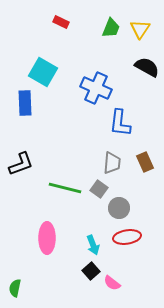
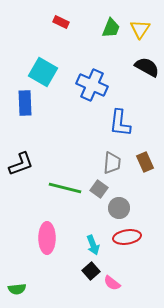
blue cross: moved 4 px left, 3 px up
green semicircle: moved 2 px right, 1 px down; rotated 108 degrees counterclockwise
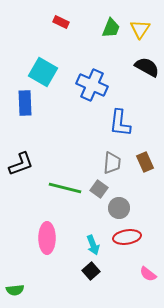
pink semicircle: moved 36 px right, 9 px up
green semicircle: moved 2 px left, 1 px down
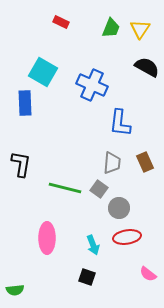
black L-shape: rotated 60 degrees counterclockwise
black square: moved 4 px left, 6 px down; rotated 30 degrees counterclockwise
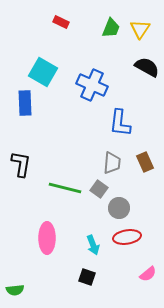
pink semicircle: rotated 78 degrees counterclockwise
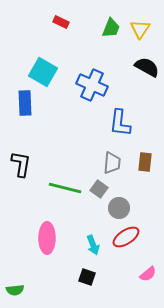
brown rectangle: rotated 30 degrees clockwise
red ellipse: moved 1 px left; rotated 24 degrees counterclockwise
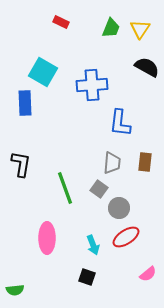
blue cross: rotated 28 degrees counterclockwise
green line: rotated 56 degrees clockwise
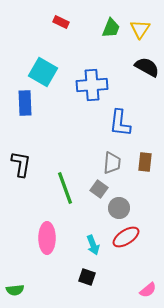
pink semicircle: moved 16 px down
